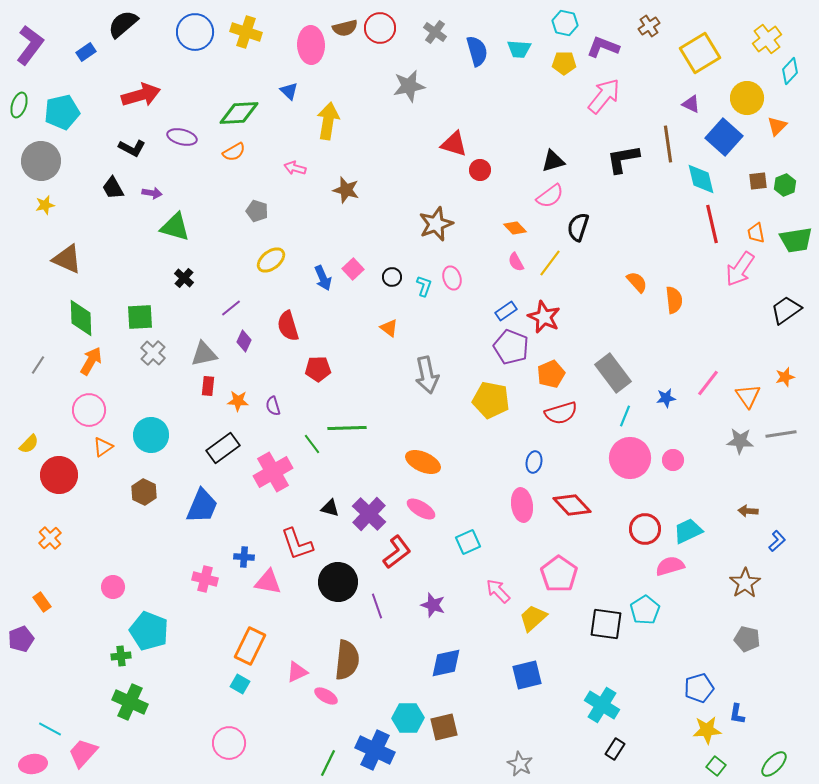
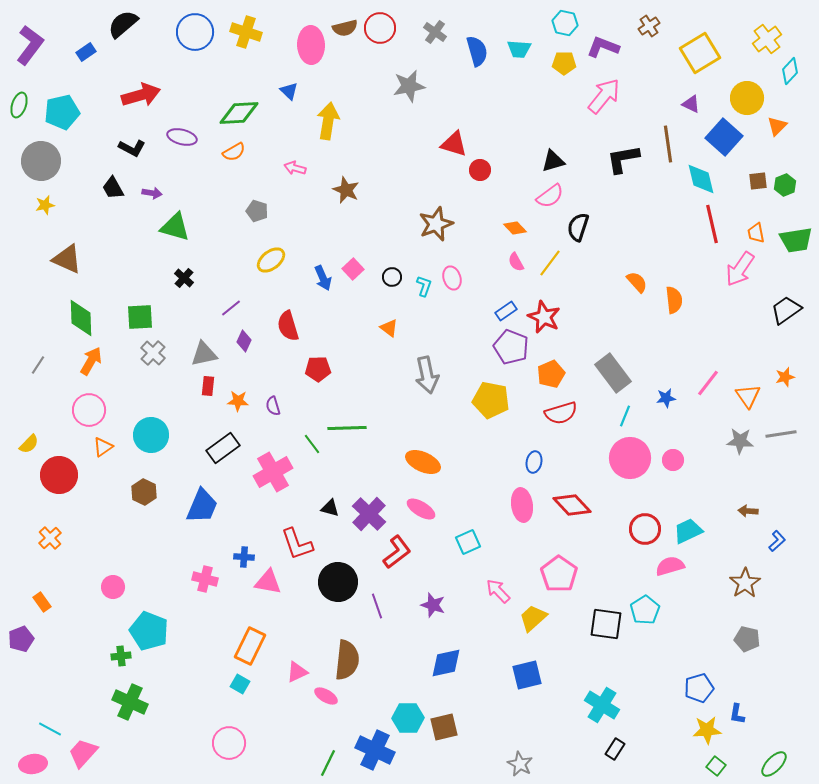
brown star at (346, 190): rotated 8 degrees clockwise
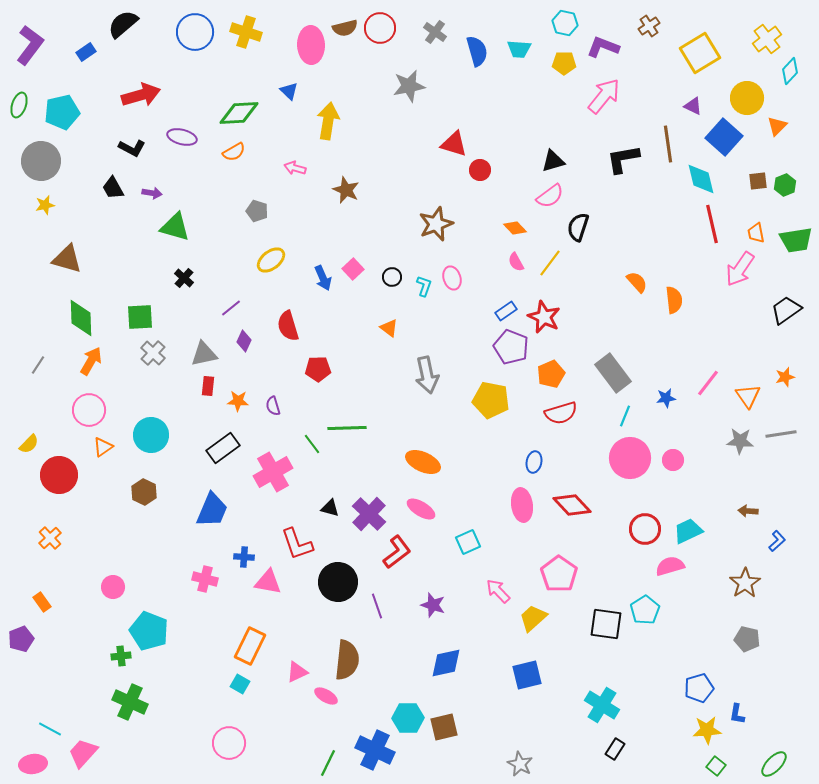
purple triangle at (691, 104): moved 2 px right, 2 px down
brown triangle at (67, 259): rotated 8 degrees counterclockwise
blue trapezoid at (202, 506): moved 10 px right, 4 px down
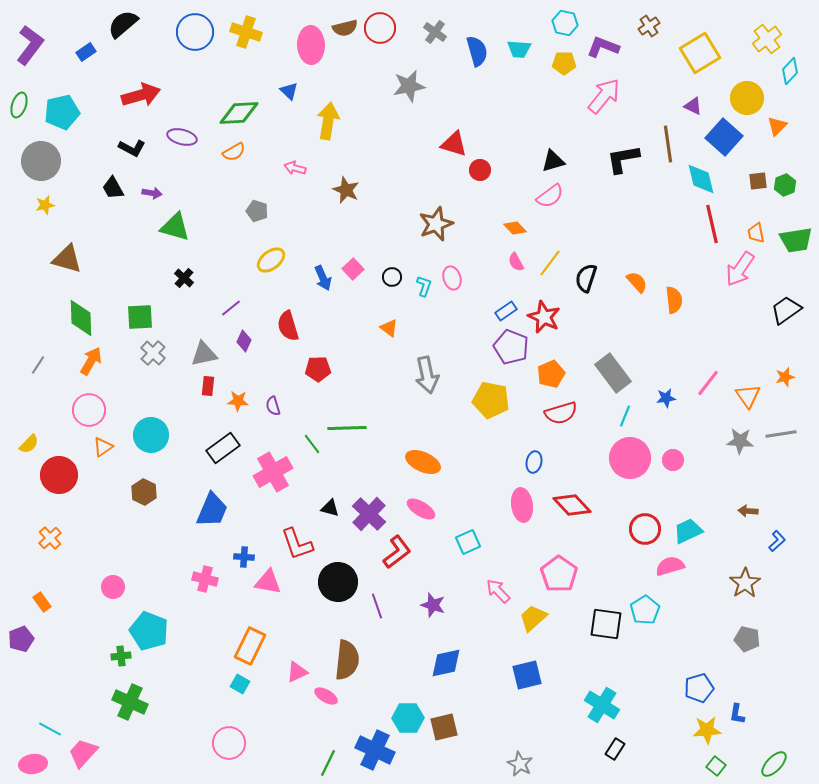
black semicircle at (578, 227): moved 8 px right, 51 px down
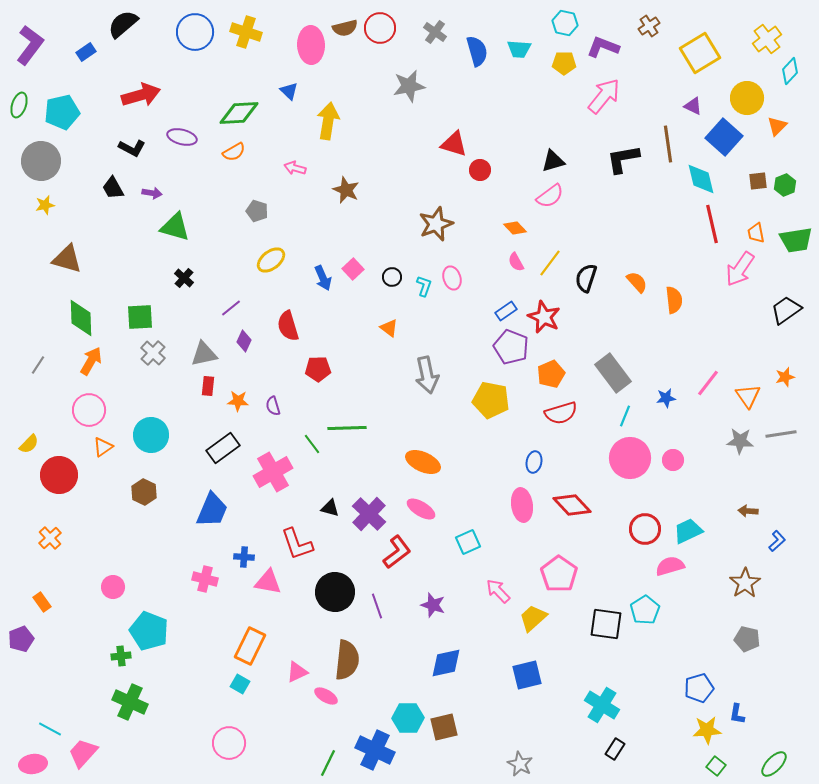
black circle at (338, 582): moved 3 px left, 10 px down
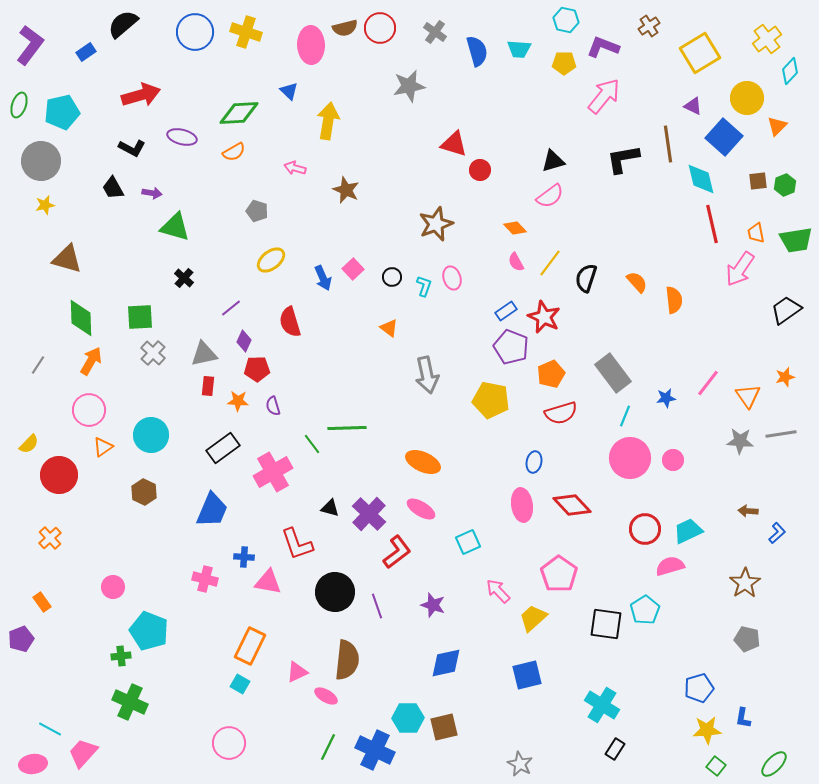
cyan hexagon at (565, 23): moved 1 px right, 3 px up
red semicircle at (288, 326): moved 2 px right, 4 px up
red pentagon at (318, 369): moved 61 px left
blue L-shape at (777, 541): moved 8 px up
blue L-shape at (737, 714): moved 6 px right, 4 px down
green line at (328, 763): moved 16 px up
